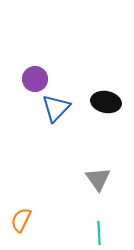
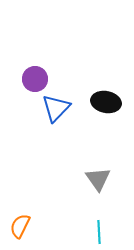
orange semicircle: moved 1 px left, 6 px down
cyan line: moved 1 px up
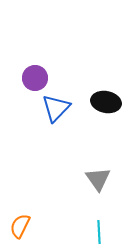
purple circle: moved 1 px up
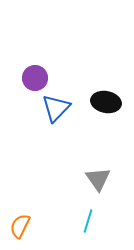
cyan line: moved 11 px left, 11 px up; rotated 20 degrees clockwise
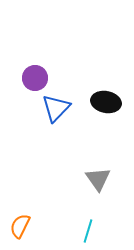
cyan line: moved 10 px down
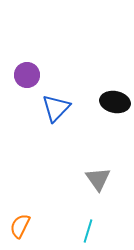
purple circle: moved 8 px left, 3 px up
black ellipse: moved 9 px right
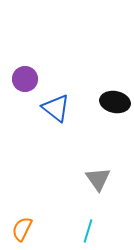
purple circle: moved 2 px left, 4 px down
blue triangle: rotated 36 degrees counterclockwise
orange semicircle: moved 2 px right, 3 px down
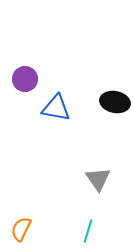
blue triangle: rotated 28 degrees counterclockwise
orange semicircle: moved 1 px left
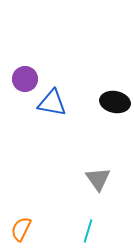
blue triangle: moved 4 px left, 5 px up
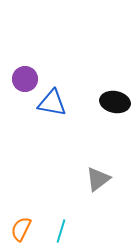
gray triangle: rotated 28 degrees clockwise
cyan line: moved 27 px left
